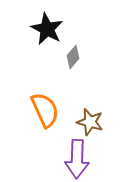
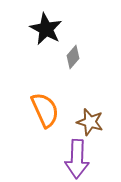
black star: moved 1 px left
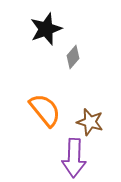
black star: rotated 24 degrees clockwise
orange semicircle: rotated 15 degrees counterclockwise
purple arrow: moved 3 px left, 1 px up
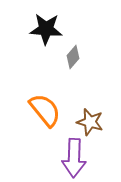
black star: rotated 24 degrees clockwise
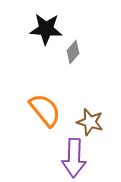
gray diamond: moved 5 px up
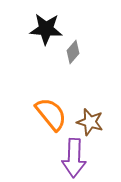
orange semicircle: moved 6 px right, 4 px down
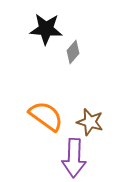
orange semicircle: moved 5 px left, 2 px down; rotated 15 degrees counterclockwise
